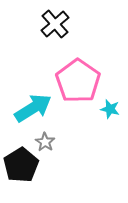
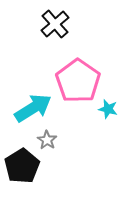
cyan star: moved 2 px left
gray star: moved 2 px right, 2 px up
black pentagon: moved 1 px right, 1 px down
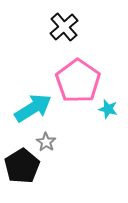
black cross: moved 9 px right, 3 px down
gray star: moved 1 px left, 2 px down
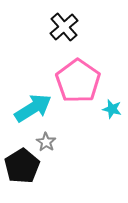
cyan star: moved 4 px right
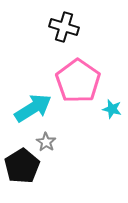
black cross: rotated 32 degrees counterclockwise
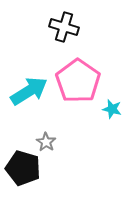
cyan arrow: moved 4 px left, 17 px up
black pentagon: moved 1 px right, 2 px down; rotated 24 degrees counterclockwise
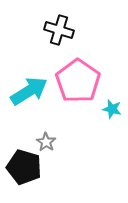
black cross: moved 5 px left, 3 px down
black pentagon: moved 1 px right, 1 px up
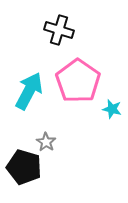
cyan arrow: rotated 30 degrees counterclockwise
